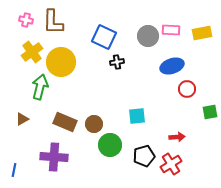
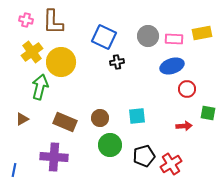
pink rectangle: moved 3 px right, 9 px down
green square: moved 2 px left, 1 px down; rotated 21 degrees clockwise
brown circle: moved 6 px right, 6 px up
red arrow: moved 7 px right, 11 px up
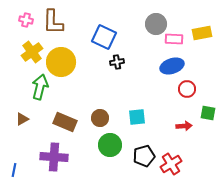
gray circle: moved 8 px right, 12 px up
cyan square: moved 1 px down
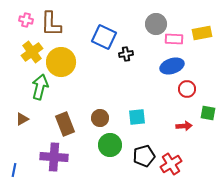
brown L-shape: moved 2 px left, 2 px down
black cross: moved 9 px right, 8 px up
brown rectangle: moved 2 px down; rotated 45 degrees clockwise
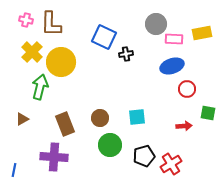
yellow cross: rotated 10 degrees counterclockwise
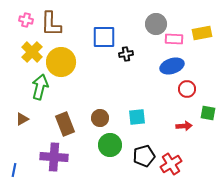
blue square: rotated 25 degrees counterclockwise
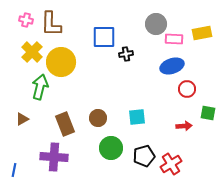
brown circle: moved 2 px left
green circle: moved 1 px right, 3 px down
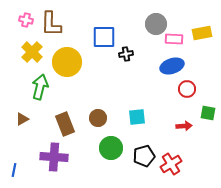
yellow circle: moved 6 px right
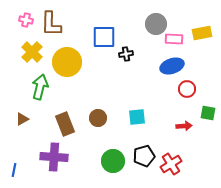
green circle: moved 2 px right, 13 px down
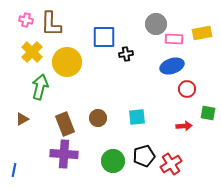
purple cross: moved 10 px right, 3 px up
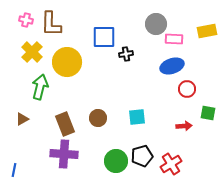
yellow rectangle: moved 5 px right, 2 px up
black pentagon: moved 2 px left
green circle: moved 3 px right
